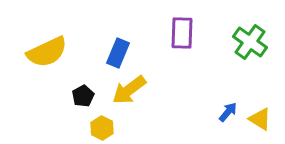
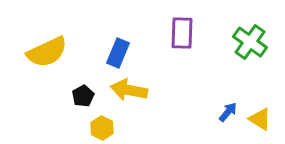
yellow arrow: rotated 48 degrees clockwise
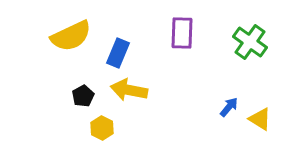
yellow semicircle: moved 24 px right, 16 px up
blue arrow: moved 1 px right, 5 px up
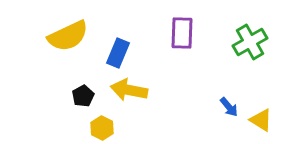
yellow semicircle: moved 3 px left
green cross: rotated 24 degrees clockwise
blue arrow: rotated 100 degrees clockwise
yellow triangle: moved 1 px right, 1 px down
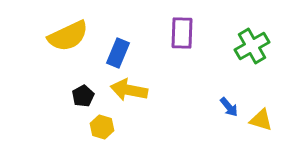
green cross: moved 2 px right, 4 px down
yellow triangle: rotated 15 degrees counterclockwise
yellow hexagon: moved 1 px up; rotated 10 degrees counterclockwise
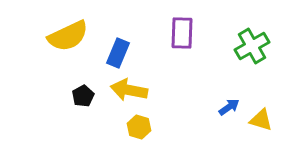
blue arrow: rotated 85 degrees counterclockwise
yellow hexagon: moved 37 px right
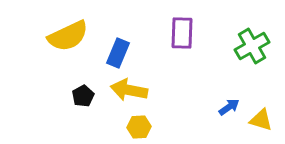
yellow hexagon: rotated 20 degrees counterclockwise
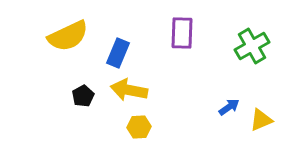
yellow triangle: rotated 40 degrees counterclockwise
